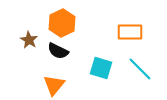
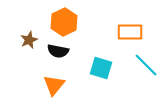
orange hexagon: moved 2 px right, 1 px up
brown star: rotated 18 degrees clockwise
black semicircle: rotated 15 degrees counterclockwise
cyan line: moved 6 px right, 4 px up
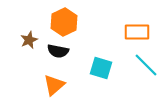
orange rectangle: moved 7 px right
orange triangle: rotated 10 degrees clockwise
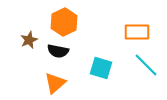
orange triangle: moved 1 px right, 2 px up
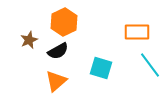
black semicircle: rotated 40 degrees counterclockwise
cyan line: moved 4 px right; rotated 8 degrees clockwise
orange triangle: moved 1 px right, 2 px up
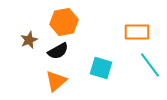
orange hexagon: rotated 16 degrees clockwise
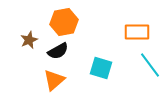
orange triangle: moved 2 px left, 1 px up
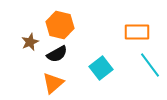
orange hexagon: moved 4 px left, 3 px down; rotated 24 degrees clockwise
brown star: moved 1 px right, 2 px down
black semicircle: moved 1 px left, 3 px down
cyan square: rotated 35 degrees clockwise
orange triangle: moved 1 px left, 3 px down
